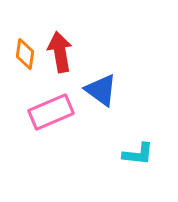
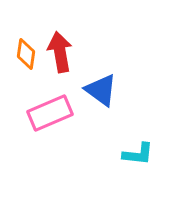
orange diamond: moved 1 px right
pink rectangle: moved 1 px left, 1 px down
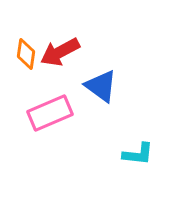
red arrow: rotated 108 degrees counterclockwise
blue triangle: moved 4 px up
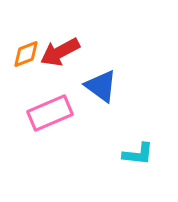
orange diamond: rotated 60 degrees clockwise
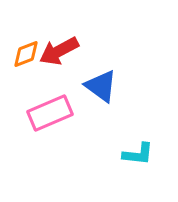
red arrow: moved 1 px left, 1 px up
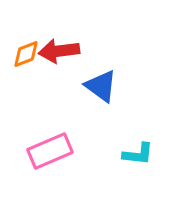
red arrow: rotated 21 degrees clockwise
pink rectangle: moved 38 px down
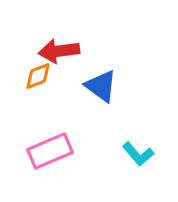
orange diamond: moved 12 px right, 22 px down
cyan L-shape: rotated 44 degrees clockwise
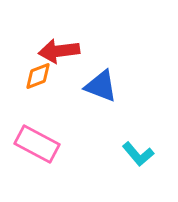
blue triangle: rotated 15 degrees counterclockwise
pink rectangle: moved 13 px left, 7 px up; rotated 51 degrees clockwise
